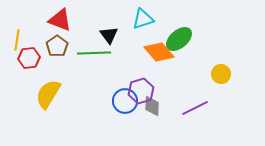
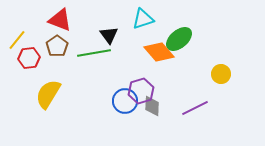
yellow line: rotated 30 degrees clockwise
green line: rotated 8 degrees counterclockwise
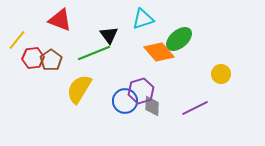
brown pentagon: moved 6 px left, 14 px down
green line: rotated 12 degrees counterclockwise
red hexagon: moved 4 px right
yellow semicircle: moved 31 px right, 5 px up
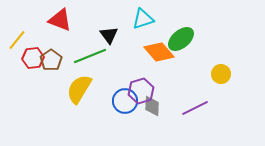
green ellipse: moved 2 px right
green line: moved 4 px left, 3 px down
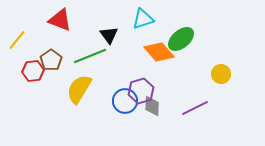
red hexagon: moved 13 px down
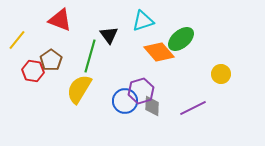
cyan triangle: moved 2 px down
green line: rotated 52 degrees counterclockwise
red hexagon: rotated 15 degrees clockwise
purple line: moved 2 px left
